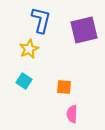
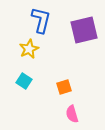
orange square: rotated 21 degrees counterclockwise
pink semicircle: rotated 18 degrees counterclockwise
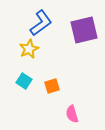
blue L-shape: moved 3 px down; rotated 40 degrees clockwise
orange square: moved 12 px left, 1 px up
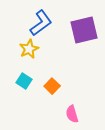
orange square: rotated 28 degrees counterclockwise
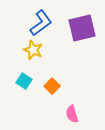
purple square: moved 2 px left, 2 px up
yellow star: moved 4 px right, 1 px down; rotated 24 degrees counterclockwise
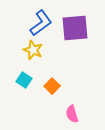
purple square: moved 7 px left; rotated 8 degrees clockwise
cyan square: moved 1 px up
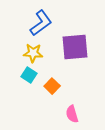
purple square: moved 19 px down
yellow star: moved 3 px down; rotated 18 degrees counterclockwise
cyan square: moved 5 px right, 5 px up
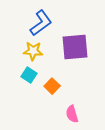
yellow star: moved 2 px up
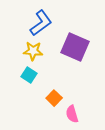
purple square: rotated 28 degrees clockwise
orange square: moved 2 px right, 12 px down
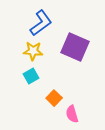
cyan square: moved 2 px right, 1 px down; rotated 28 degrees clockwise
